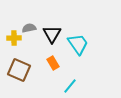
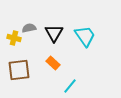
black triangle: moved 2 px right, 1 px up
yellow cross: rotated 16 degrees clockwise
cyan trapezoid: moved 7 px right, 8 px up
orange rectangle: rotated 16 degrees counterclockwise
brown square: rotated 30 degrees counterclockwise
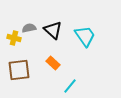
black triangle: moved 1 px left, 3 px up; rotated 18 degrees counterclockwise
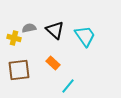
black triangle: moved 2 px right
cyan line: moved 2 px left
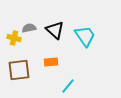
orange rectangle: moved 2 px left, 1 px up; rotated 48 degrees counterclockwise
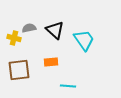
cyan trapezoid: moved 1 px left, 4 px down
cyan line: rotated 56 degrees clockwise
